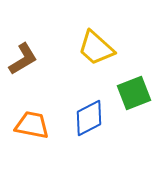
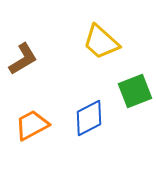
yellow trapezoid: moved 5 px right, 6 px up
green square: moved 1 px right, 2 px up
orange trapezoid: rotated 39 degrees counterclockwise
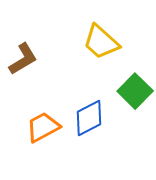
green square: rotated 24 degrees counterclockwise
orange trapezoid: moved 11 px right, 2 px down
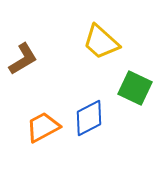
green square: moved 3 px up; rotated 20 degrees counterclockwise
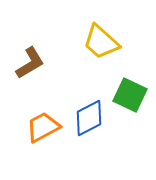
brown L-shape: moved 7 px right, 4 px down
green square: moved 5 px left, 7 px down
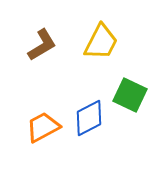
yellow trapezoid: rotated 105 degrees counterclockwise
brown L-shape: moved 12 px right, 18 px up
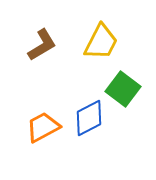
green square: moved 7 px left, 6 px up; rotated 12 degrees clockwise
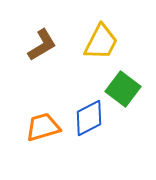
orange trapezoid: rotated 12 degrees clockwise
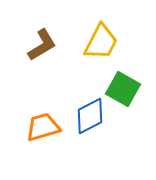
green square: rotated 8 degrees counterclockwise
blue diamond: moved 1 px right, 2 px up
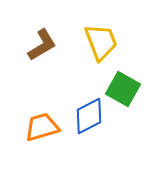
yellow trapezoid: rotated 48 degrees counterclockwise
blue diamond: moved 1 px left
orange trapezoid: moved 1 px left
